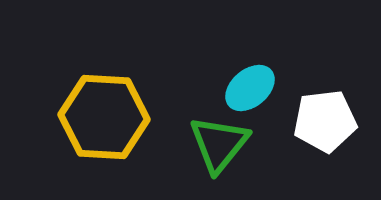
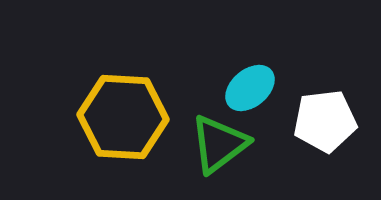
yellow hexagon: moved 19 px right
green triangle: rotated 14 degrees clockwise
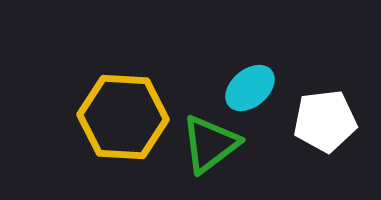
green triangle: moved 9 px left
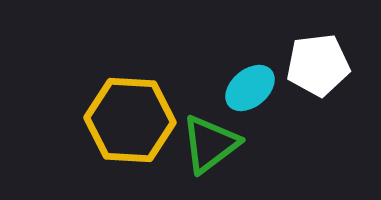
yellow hexagon: moved 7 px right, 3 px down
white pentagon: moved 7 px left, 56 px up
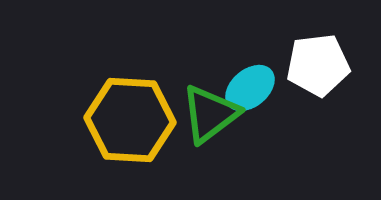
green triangle: moved 30 px up
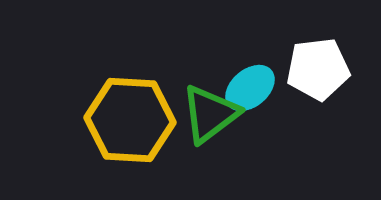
white pentagon: moved 4 px down
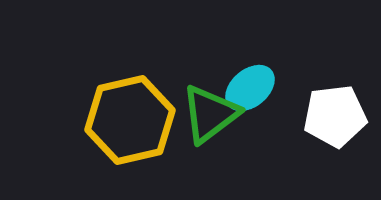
white pentagon: moved 17 px right, 47 px down
yellow hexagon: rotated 16 degrees counterclockwise
